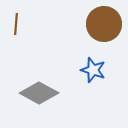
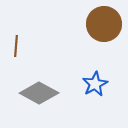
brown line: moved 22 px down
blue star: moved 2 px right, 14 px down; rotated 25 degrees clockwise
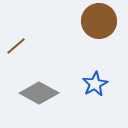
brown circle: moved 5 px left, 3 px up
brown line: rotated 45 degrees clockwise
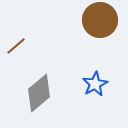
brown circle: moved 1 px right, 1 px up
gray diamond: rotated 69 degrees counterclockwise
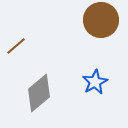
brown circle: moved 1 px right
blue star: moved 2 px up
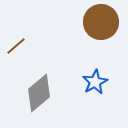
brown circle: moved 2 px down
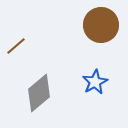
brown circle: moved 3 px down
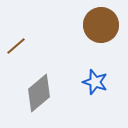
blue star: rotated 25 degrees counterclockwise
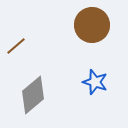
brown circle: moved 9 px left
gray diamond: moved 6 px left, 2 px down
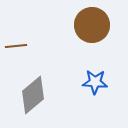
brown line: rotated 35 degrees clockwise
blue star: rotated 15 degrees counterclockwise
